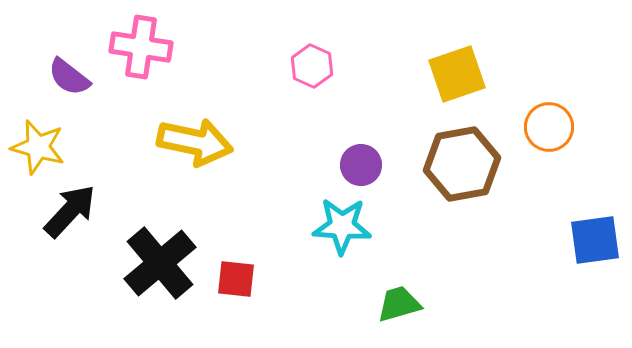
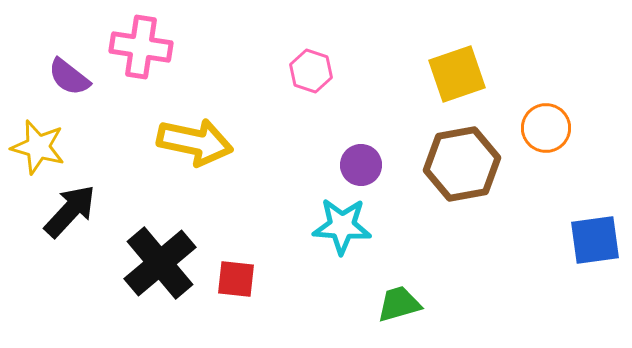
pink hexagon: moved 1 px left, 5 px down; rotated 6 degrees counterclockwise
orange circle: moved 3 px left, 1 px down
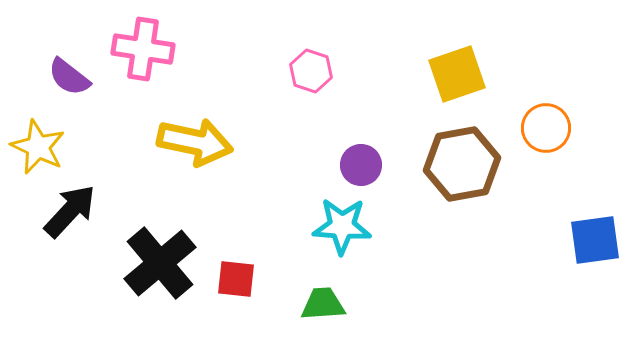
pink cross: moved 2 px right, 2 px down
yellow star: rotated 10 degrees clockwise
green trapezoid: moved 76 px left; rotated 12 degrees clockwise
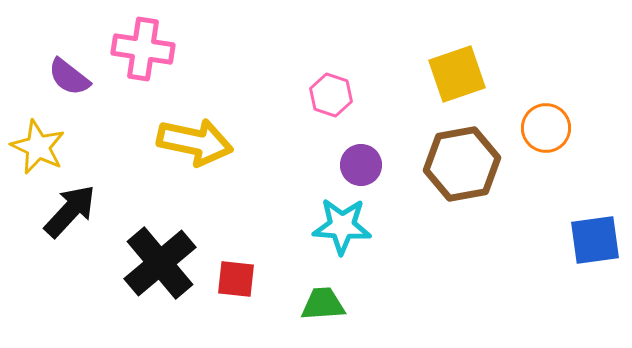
pink hexagon: moved 20 px right, 24 px down
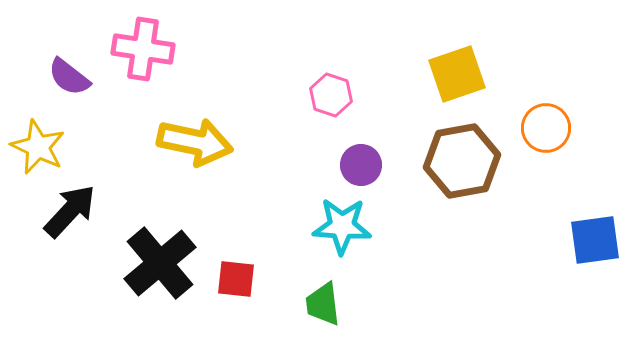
brown hexagon: moved 3 px up
green trapezoid: rotated 93 degrees counterclockwise
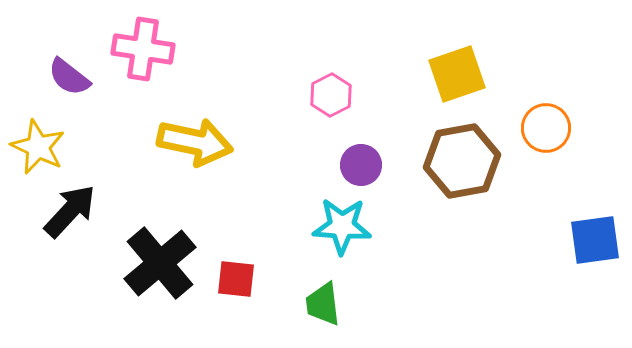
pink hexagon: rotated 15 degrees clockwise
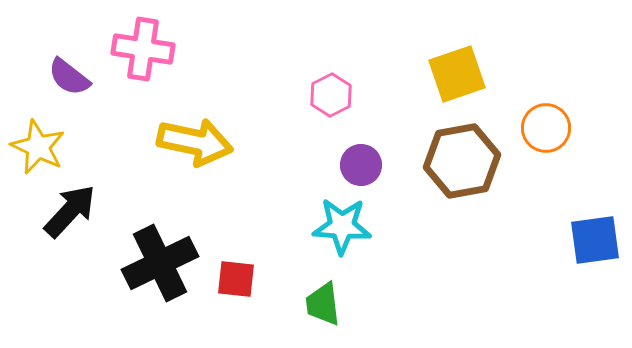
black cross: rotated 14 degrees clockwise
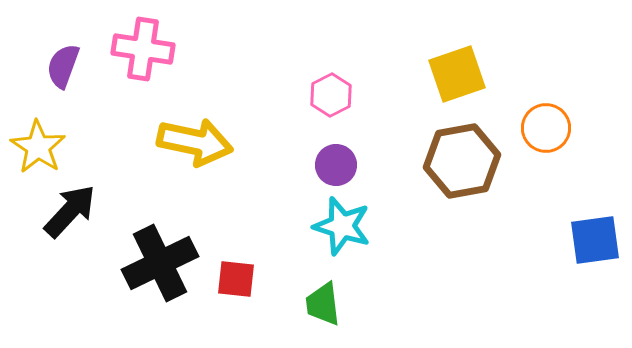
purple semicircle: moved 6 px left, 11 px up; rotated 72 degrees clockwise
yellow star: rotated 8 degrees clockwise
purple circle: moved 25 px left
cyan star: rotated 14 degrees clockwise
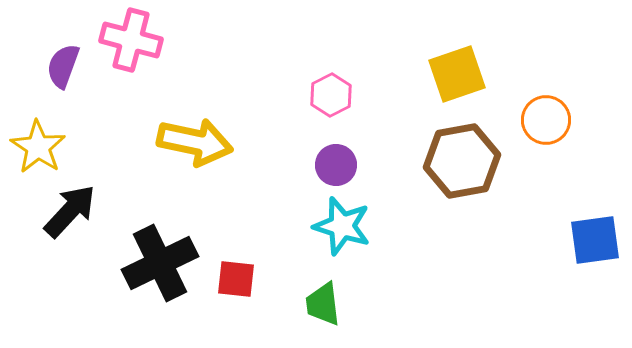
pink cross: moved 12 px left, 9 px up; rotated 6 degrees clockwise
orange circle: moved 8 px up
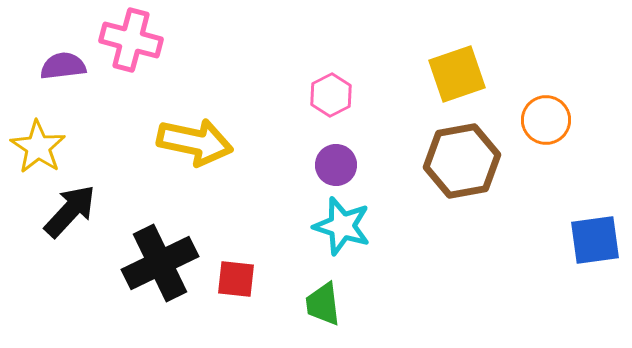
purple semicircle: rotated 63 degrees clockwise
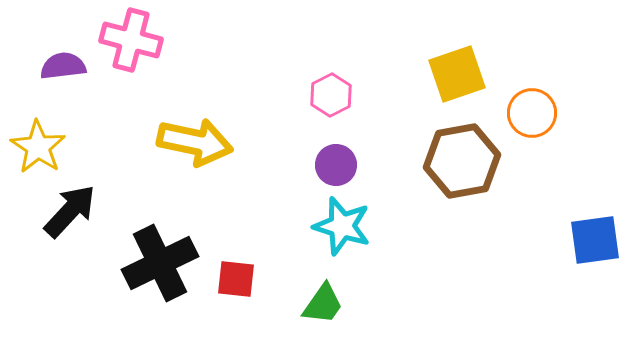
orange circle: moved 14 px left, 7 px up
green trapezoid: rotated 138 degrees counterclockwise
